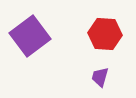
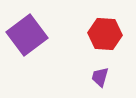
purple square: moved 3 px left, 1 px up
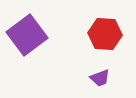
purple trapezoid: moved 1 px down; rotated 125 degrees counterclockwise
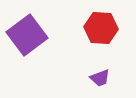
red hexagon: moved 4 px left, 6 px up
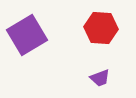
purple square: rotated 6 degrees clockwise
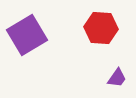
purple trapezoid: moved 17 px right; rotated 35 degrees counterclockwise
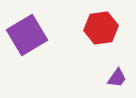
red hexagon: rotated 12 degrees counterclockwise
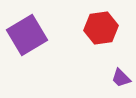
purple trapezoid: moved 4 px right; rotated 100 degrees clockwise
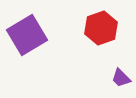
red hexagon: rotated 12 degrees counterclockwise
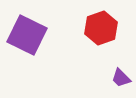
purple square: rotated 33 degrees counterclockwise
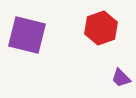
purple square: rotated 12 degrees counterclockwise
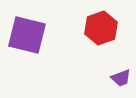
purple trapezoid: rotated 65 degrees counterclockwise
